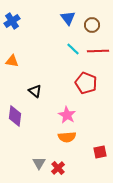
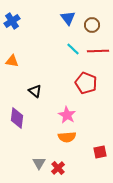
purple diamond: moved 2 px right, 2 px down
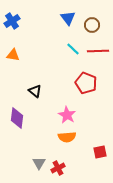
orange triangle: moved 1 px right, 6 px up
red cross: rotated 16 degrees clockwise
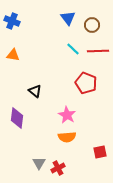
blue cross: rotated 35 degrees counterclockwise
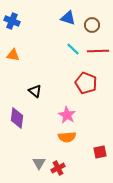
blue triangle: rotated 35 degrees counterclockwise
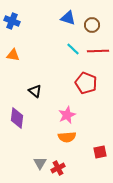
pink star: rotated 18 degrees clockwise
gray triangle: moved 1 px right
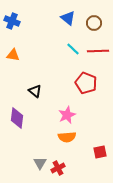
blue triangle: rotated 21 degrees clockwise
brown circle: moved 2 px right, 2 px up
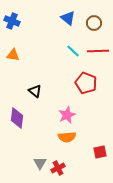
cyan line: moved 2 px down
